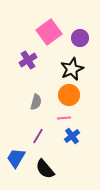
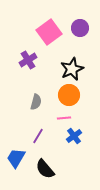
purple circle: moved 10 px up
blue cross: moved 2 px right
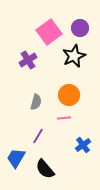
black star: moved 2 px right, 13 px up
blue cross: moved 9 px right, 9 px down
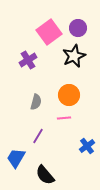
purple circle: moved 2 px left
blue cross: moved 4 px right, 1 px down
black semicircle: moved 6 px down
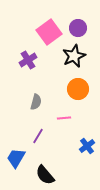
orange circle: moved 9 px right, 6 px up
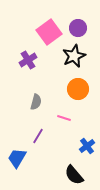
pink line: rotated 24 degrees clockwise
blue trapezoid: moved 1 px right
black semicircle: moved 29 px right
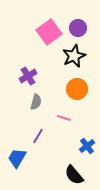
purple cross: moved 16 px down
orange circle: moved 1 px left
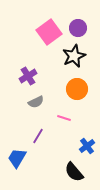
gray semicircle: rotated 49 degrees clockwise
black semicircle: moved 3 px up
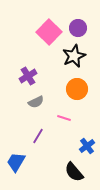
pink square: rotated 10 degrees counterclockwise
blue trapezoid: moved 1 px left, 4 px down
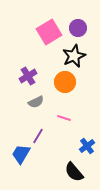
pink square: rotated 15 degrees clockwise
orange circle: moved 12 px left, 7 px up
blue trapezoid: moved 5 px right, 8 px up
